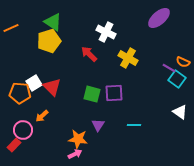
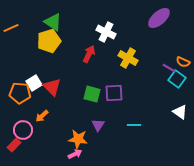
red arrow: rotated 72 degrees clockwise
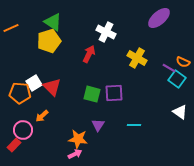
yellow cross: moved 9 px right
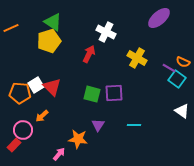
white square: moved 2 px right, 2 px down
white triangle: moved 2 px right, 1 px up
pink arrow: moved 16 px left; rotated 24 degrees counterclockwise
